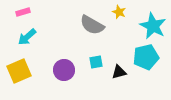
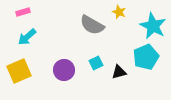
cyan pentagon: rotated 10 degrees counterclockwise
cyan square: moved 1 px down; rotated 16 degrees counterclockwise
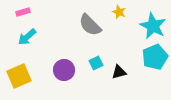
gray semicircle: moved 2 px left; rotated 15 degrees clockwise
cyan pentagon: moved 9 px right
yellow square: moved 5 px down
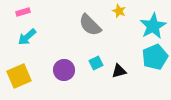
yellow star: moved 1 px up
cyan star: rotated 16 degrees clockwise
black triangle: moved 1 px up
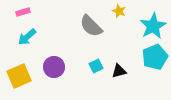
gray semicircle: moved 1 px right, 1 px down
cyan square: moved 3 px down
purple circle: moved 10 px left, 3 px up
